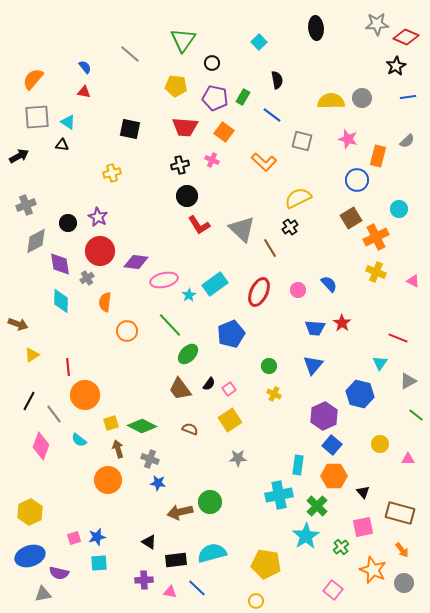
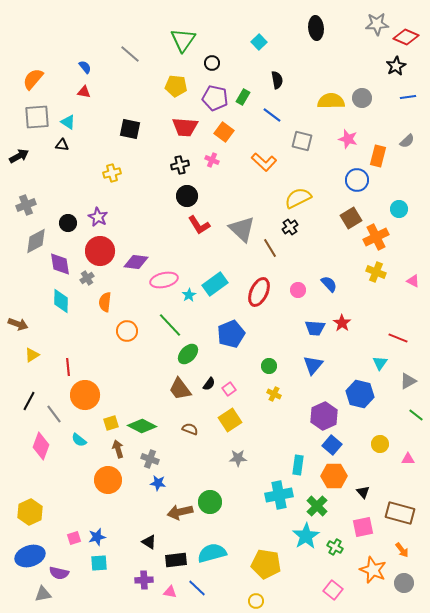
green cross at (341, 547): moved 6 px left; rotated 21 degrees counterclockwise
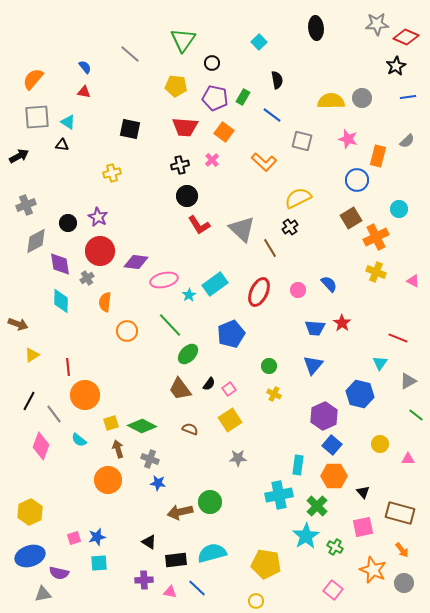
pink cross at (212, 160): rotated 24 degrees clockwise
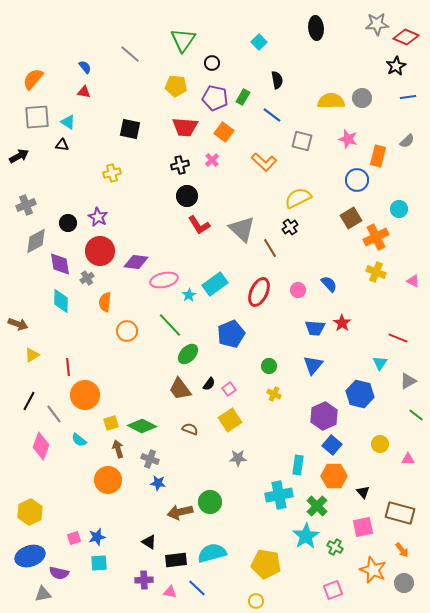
pink square at (333, 590): rotated 30 degrees clockwise
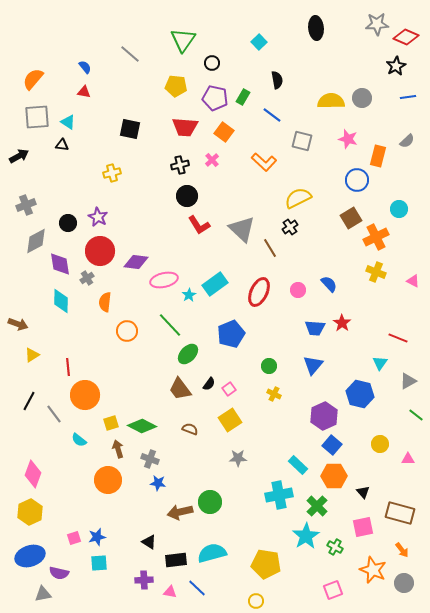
pink diamond at (41, 446): moved 8 px left, 28 px down
cyan rectangle at (298, 465): rotated 54 degrees counterclockwise
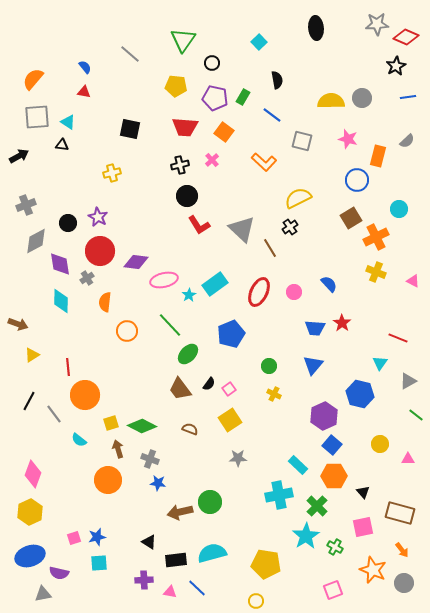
pink circle at (298, 290): moved 4 px left, 2 px down
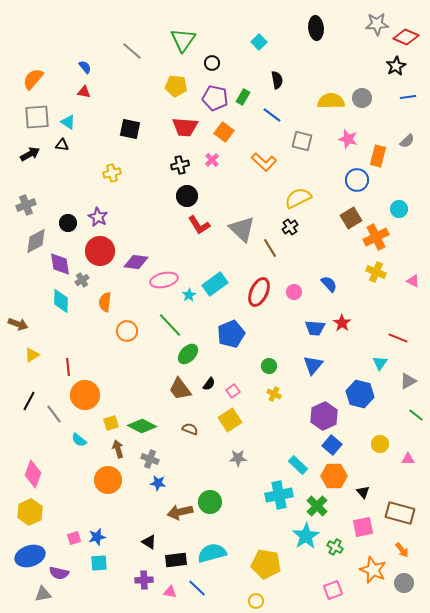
gray line at (130, 54): moved 2 px right, 3 px up
black arrow at (19, 156): moved 11 px right, 2 px up
gray cross at (87, 278): moved 5 px left, 2 px down
pink square at (229, 389): moved 4 px right, 2 px down
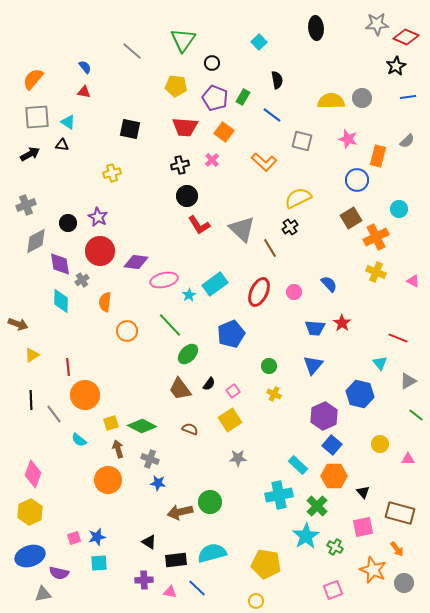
purple pentagon at (215, 98): rotated 10 degrees clockwise
cyan triangle at (380, 363): rotated 14 degrees counterclockwise
black line at (29, 401): moved 2 px right, 1 px up; rotated 30 degrees counterclockwise
orange arrow at (402, 550): moved 5 px left, 1 px up
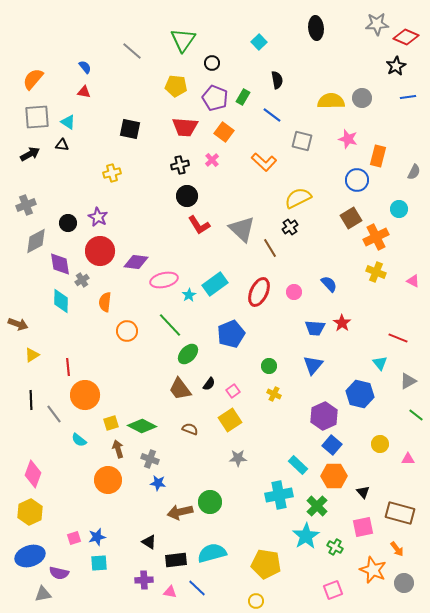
gray semicircle at (407, 141): moved 7 px right, 31 px down; rotated 21 degrees counterclockwise
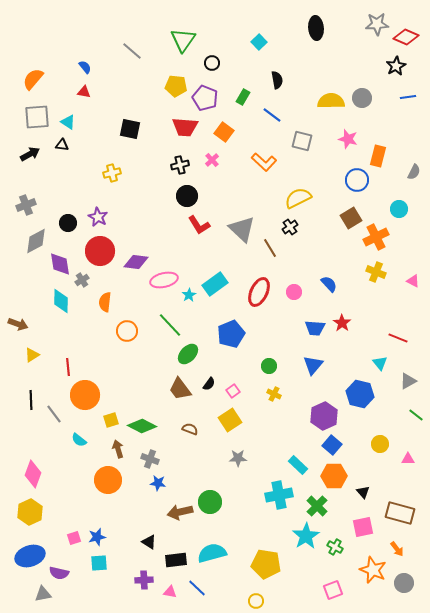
purple pentagon at (215, 98): moved 10 px left
yellow square at (111, 423): moved 3 px up
